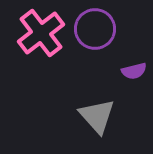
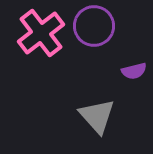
purple circle: moved 1 px left, 3 px up
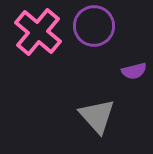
pink cross: moved 3 px left, 1 px up; rotated 12 degrees counterclockwise
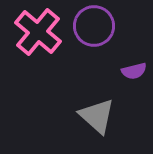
gray triangle: rotated 6 degrees counterclockwise
